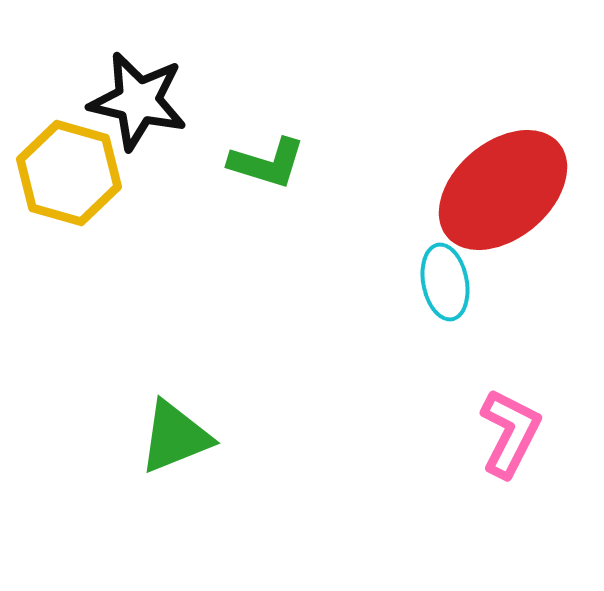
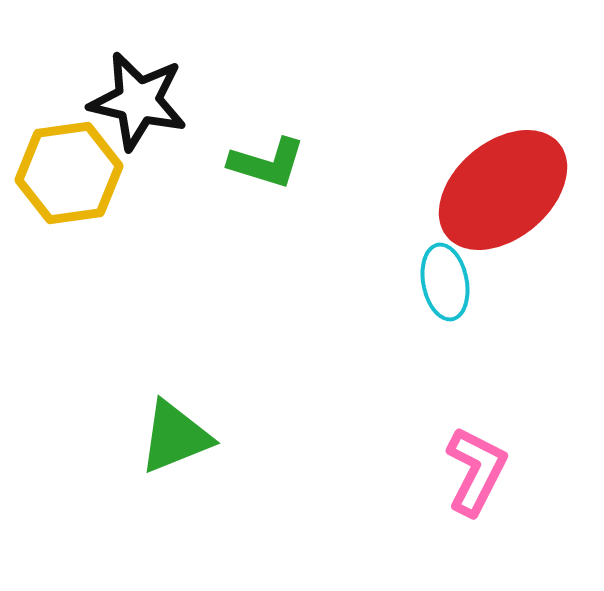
yellow hexagon: rotated 24 degrees counterclockwise
pink L-shape: moved 34 px left, 38 px down
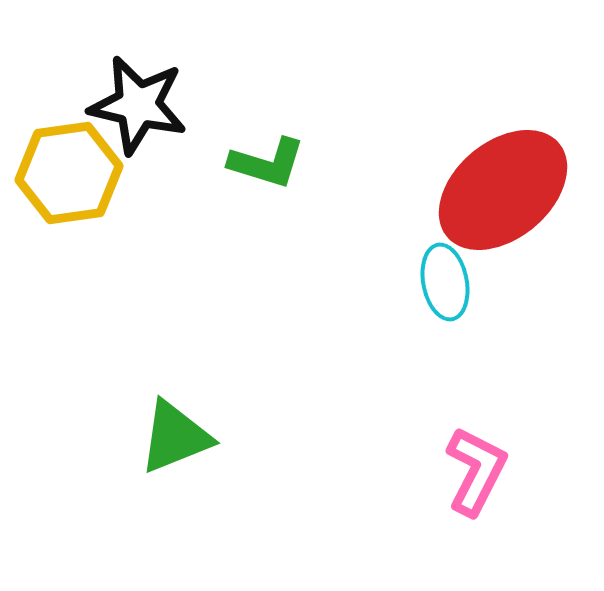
black star: moved 4 px down
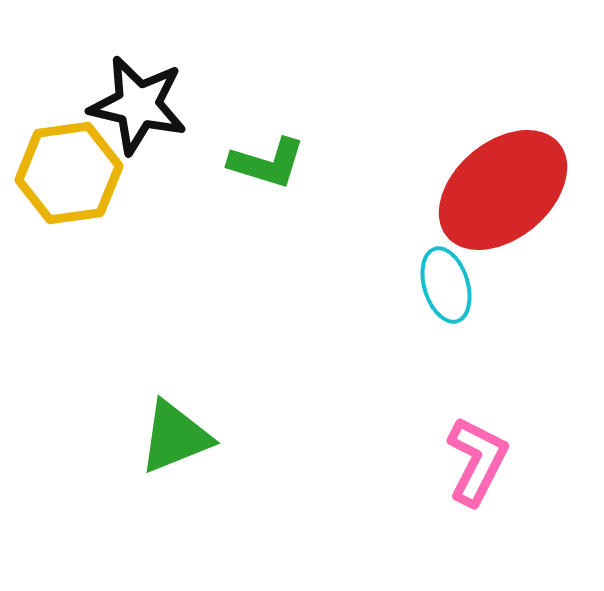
cyan ellipse: moved 1 px right, 3 px down; rotated 6 degrees counterclockwise
pink L-shape: moved 1 px right, 10 px up
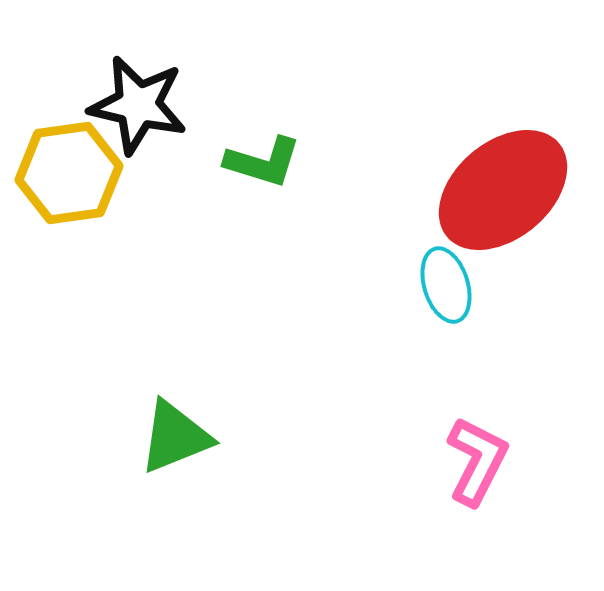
green L-shape: moved 4 px left, 1 px up
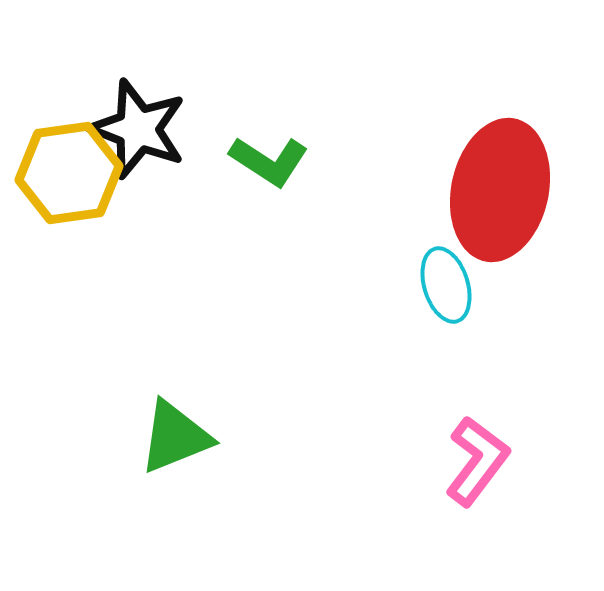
black star: moved 24 px down; rotated 8 degrees clockwise
green L-shape: moved 6 px right, 1 px up; rotated 16 degrees clockwise
red ellipse: moved 3 px left; rotated 38 degrees counterclockwise
pink L-shape: rotated 10 degrees clockwise
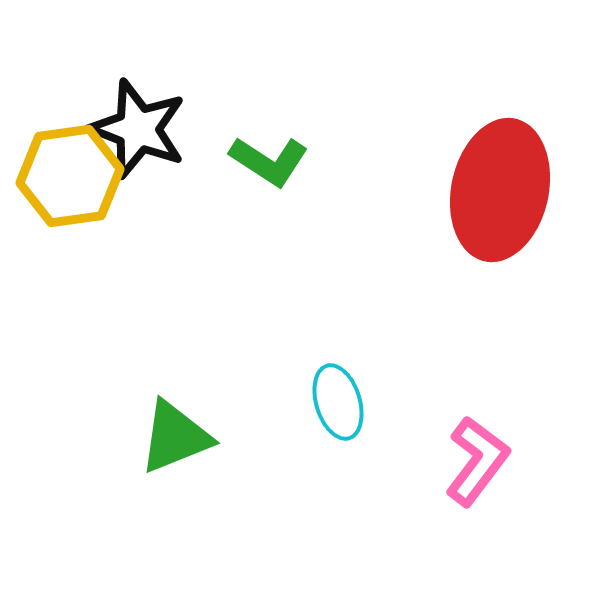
yellow hexagon: moved 1 px right, 3 px down
cyan ellipse: moved 108 px left, 117 px down
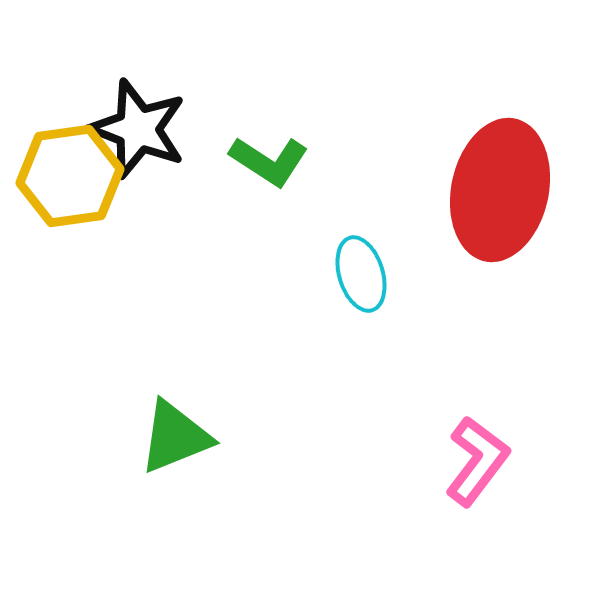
cyan ellipse: moved 23 px right, 128 px up
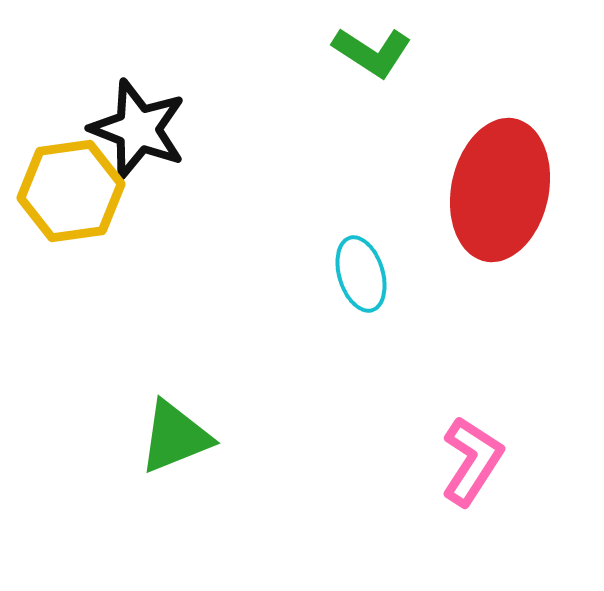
green L-shape: moved 103 px right, 109 px up
yellow hexagon: moved 1 px right, 15 px down
pink L-shape: moved 5 px left; rotated 4 degrees counterclockwise
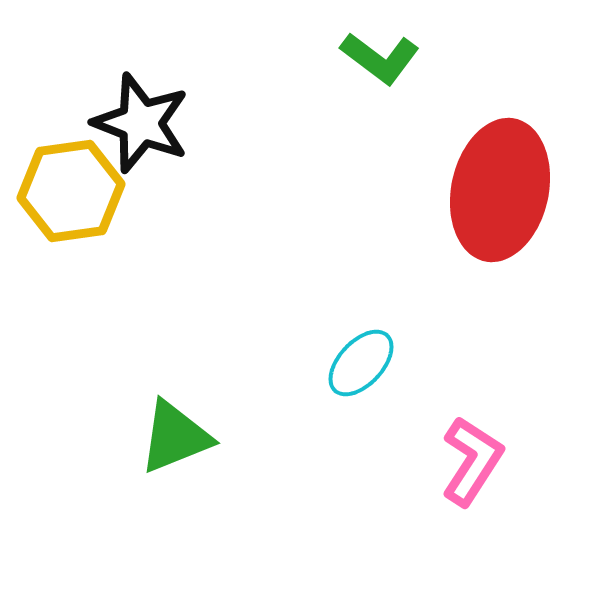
green L-shape: moved 8 px right, 6 px down; rotated 4 degrees clockwise
black star: moved 3 px right, 6 px up
cyan ellipse: moved 89 px down; rotated 60 degrees clockwise
